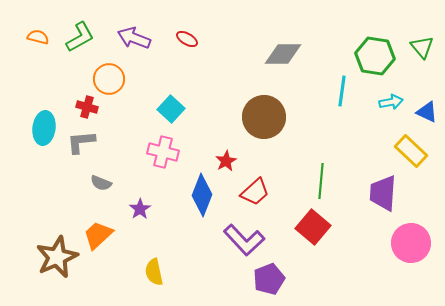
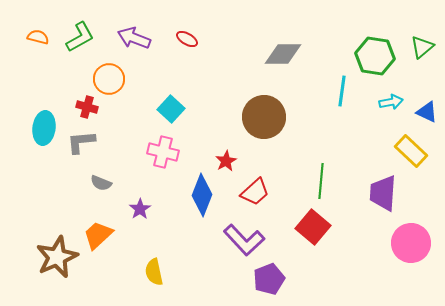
green triangle: rotated 30 degrees clockwise
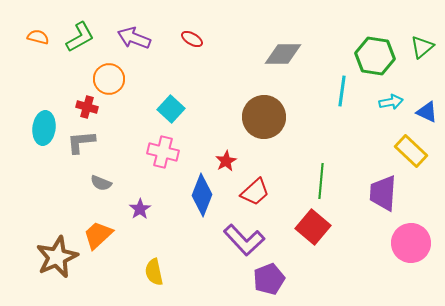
red ellipse: moved 5 px right
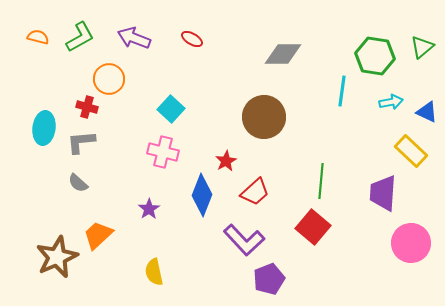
gray semicircle: moved 23 px left; rotated 20 degrees clockwise
purple star: moved 9 px right
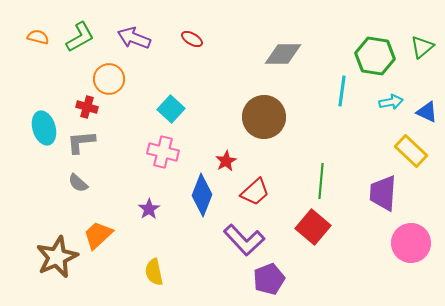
cyan ellipse: rotated 24 degrees counterclockwise
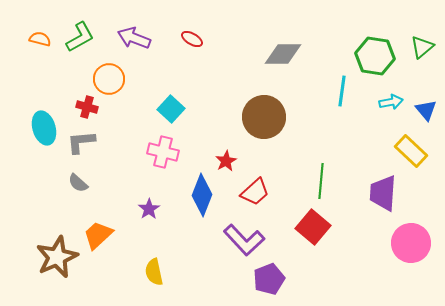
orange semicircle: moved 2 px right, 2 px down
blue triangle: moved 1 px left, 2 px up; rotated 25 degrees clockwise
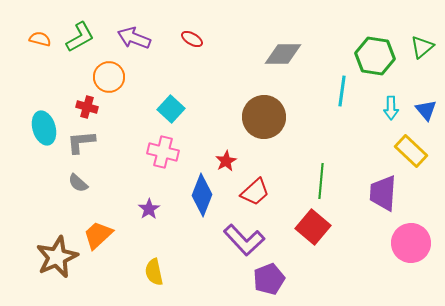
orange circle: moved 2 px up
cyan arrow: moved 6 px down; rotated 100 degrees clockwise
